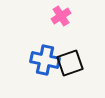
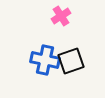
black square: moved 1 px right, 2 px up
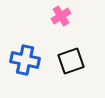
blue cross: moved 20 px left
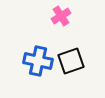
blue cross: moved 13 px right, 1 px down
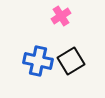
black square: rotated 12 degrees counterclockwise
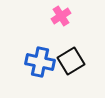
blue cross: moved 2 px right, 1 px down
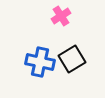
black square: moved 1 px right, 2 px up
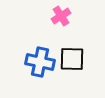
black square: rotated 32 degrees clockwise
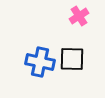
pink cross: moved 18 px right
